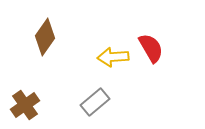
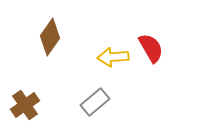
brown diamond: moved 5 px right
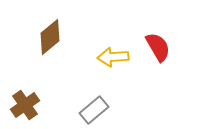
brown diamond: rotated 15 degrees clockwise
red semicircle: moved 7 px right, 1 px up
gray rectangle: moved 1 px left, 8 px down
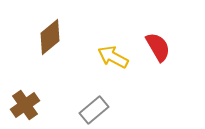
yellow arrow: rotated 32 degrees clockwise
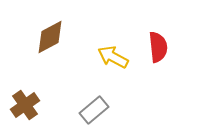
brown diamond: rotated 12 degrees clockwise
red semicircle: rotated 24 degrees clockwise
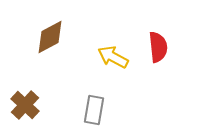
brown cross: rotated 12 degrees counterclockwise
gray rectangle: rotated 40 degrees counterclockwise
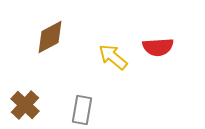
red semicircle: rotated 92 degrees clockwise
yellow arrow: rotated 12 degrees clockwise
gray rectangle: moved 12 px left
